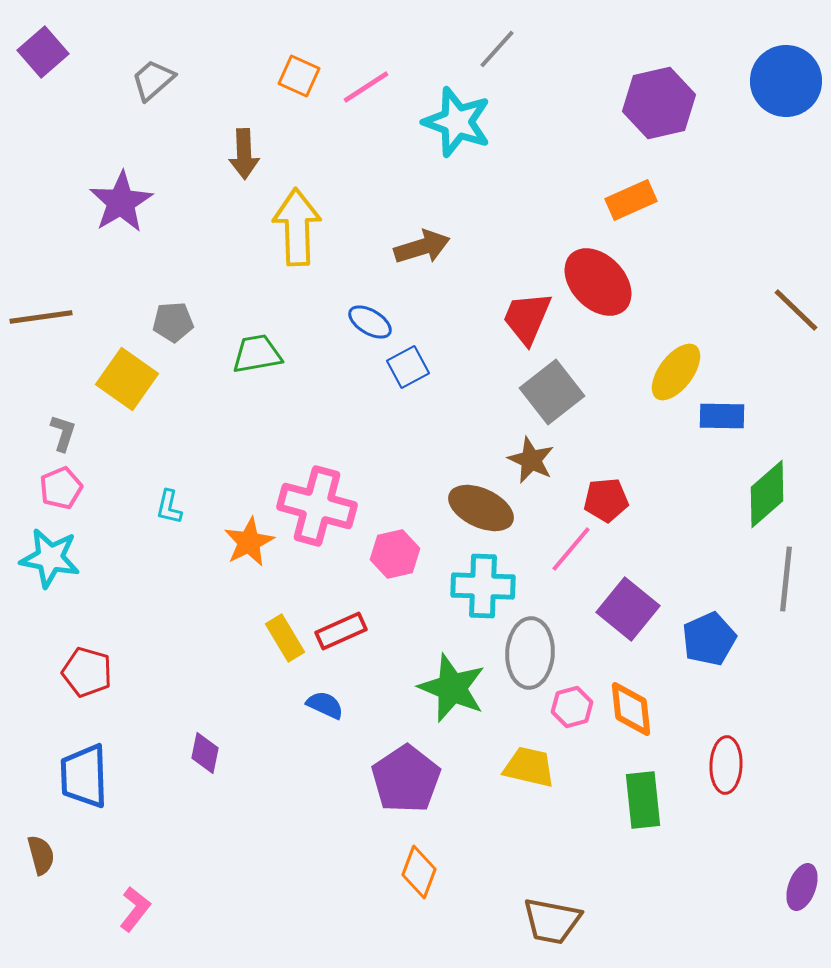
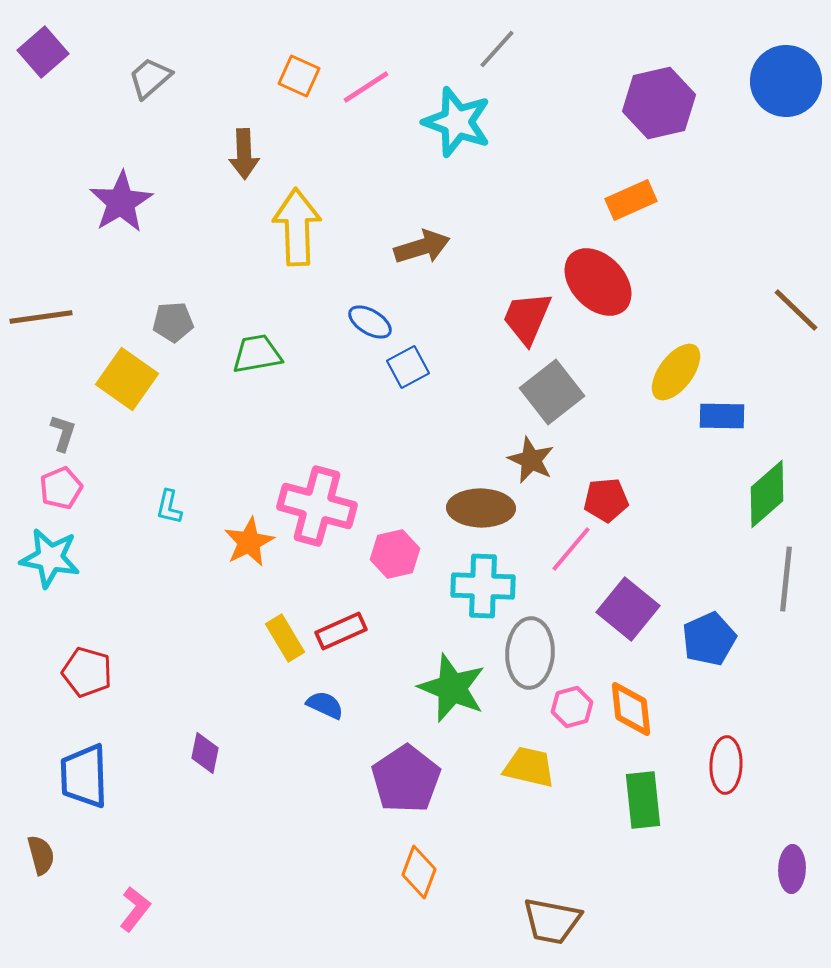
gray trapezoid at (153, 80): moved 3 px left, 2 px up
brown ellipse at (481, 508): rotated 24 degrees counterclockwise
purple ellipse at (802, 887): moved 10 px left, 18 px up; rotated 18 degrees counterclockwise
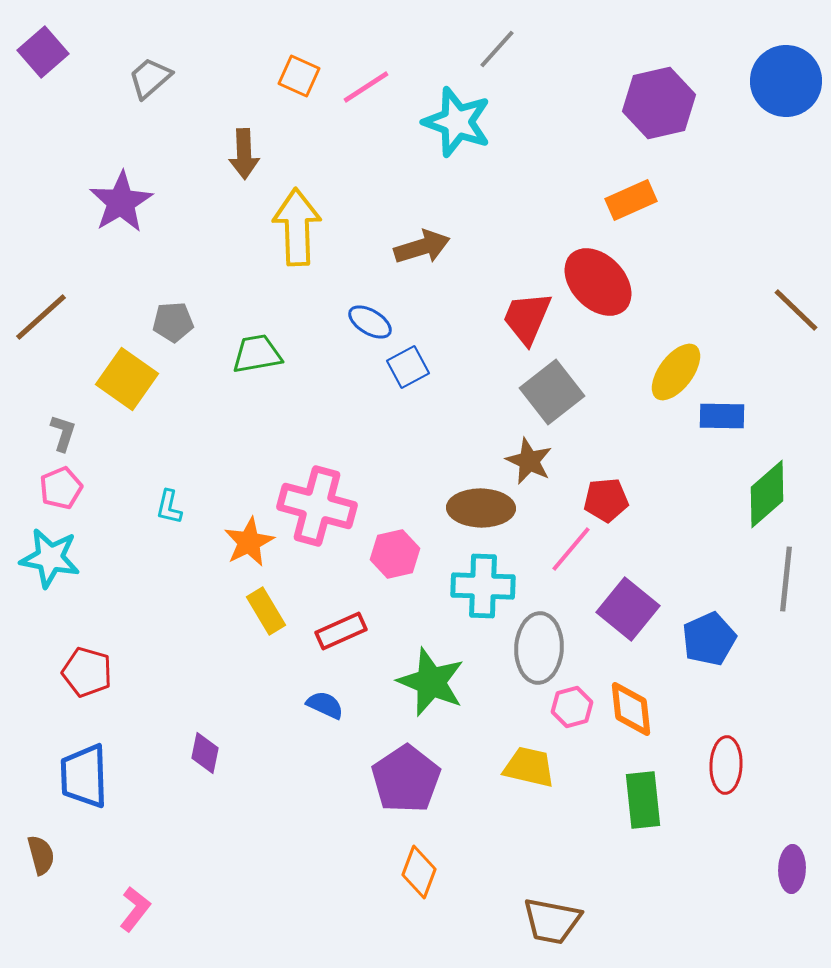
brown line at (41, 317): rotated 34 degrees counterclockwise
brown star at (531, 460): moved 2 px left, 1 px down
yellow rectangle at (285, 638): moved 19 px left, 27 px up
gray ellipse at (530, 653): moved 9 px right, 5 px up
green star at (452, 688): moved 21 px left, 6 px up
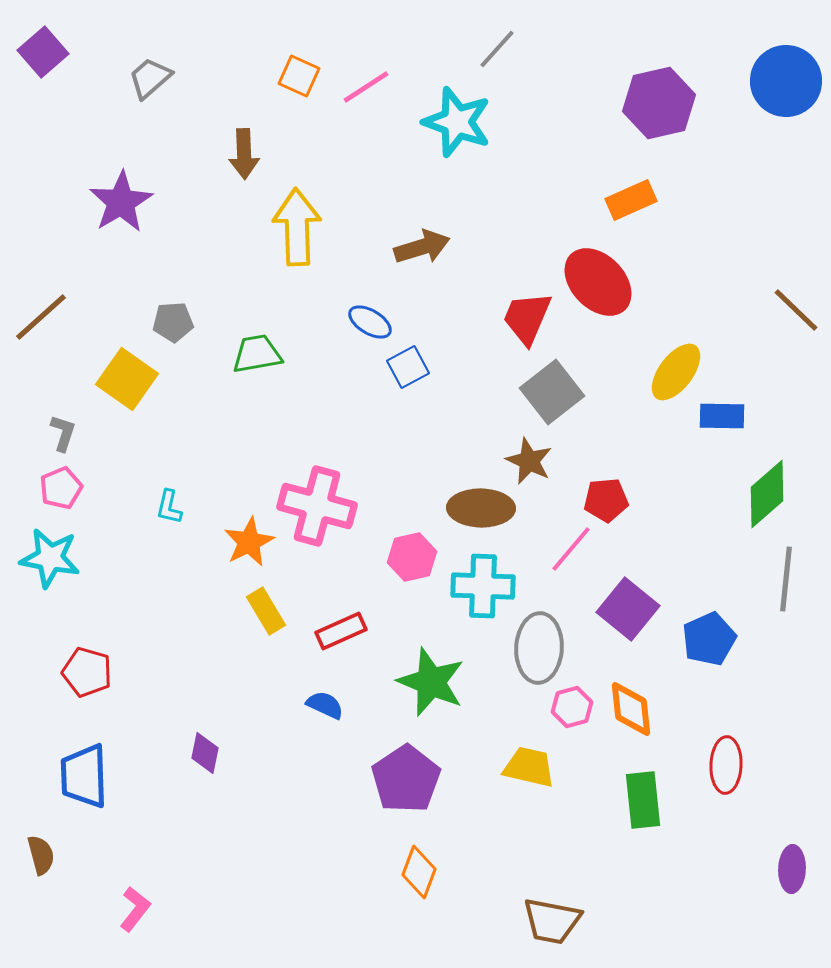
pink hexagon at (395, 554): moved 17 px right, 3 px down
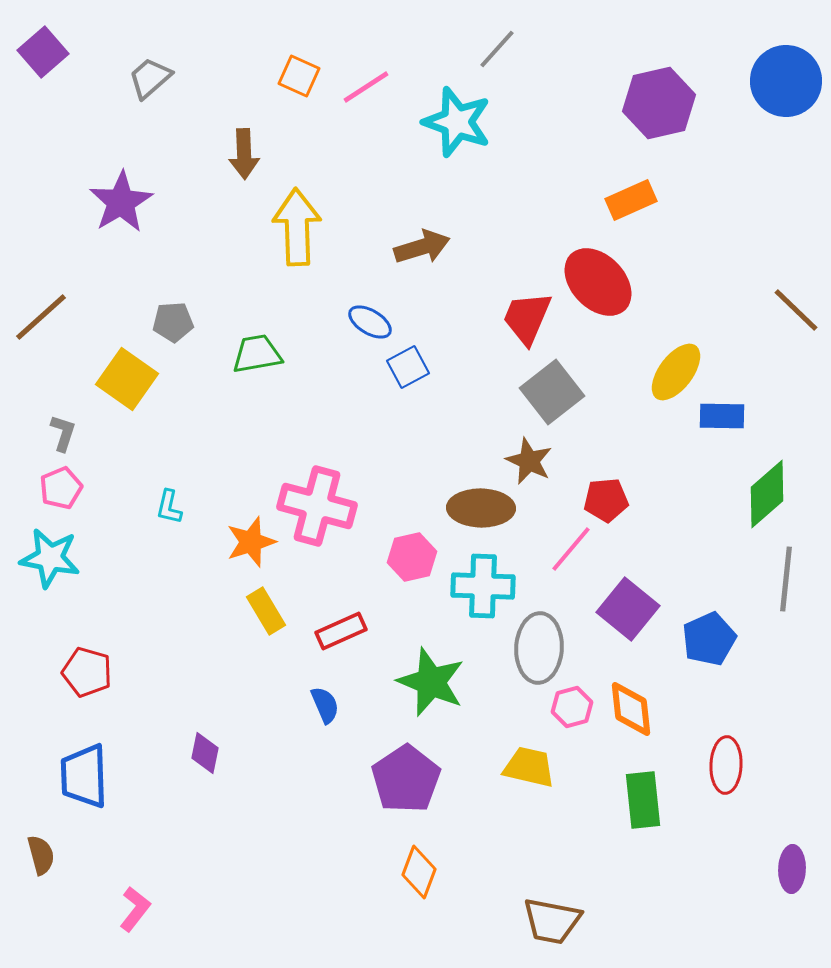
orange star at (249, 542): moved 2 px right; rotated 9 degrees clockwise
blue semicircle at (325, 705): rotated 42 degrees clockwise
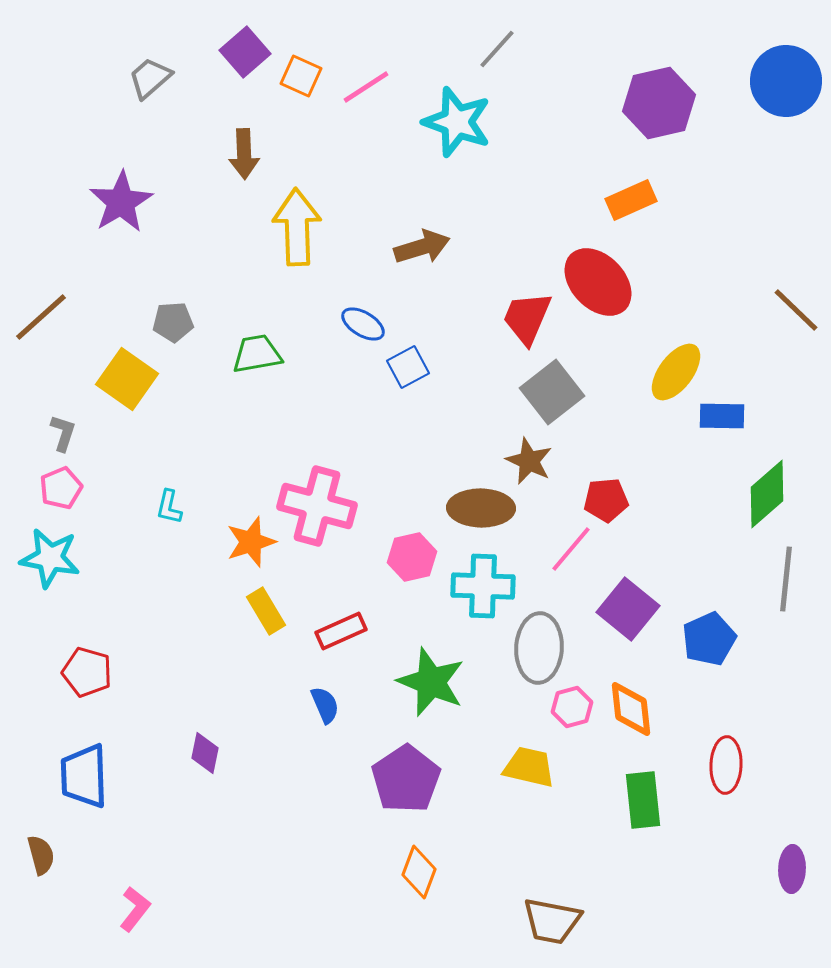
purple square at (43, 52): moved 202 px right
orange square at (299, 76): moved 2 px right
blue ellipse at (370, 322): moved 7 px left, 2 px down
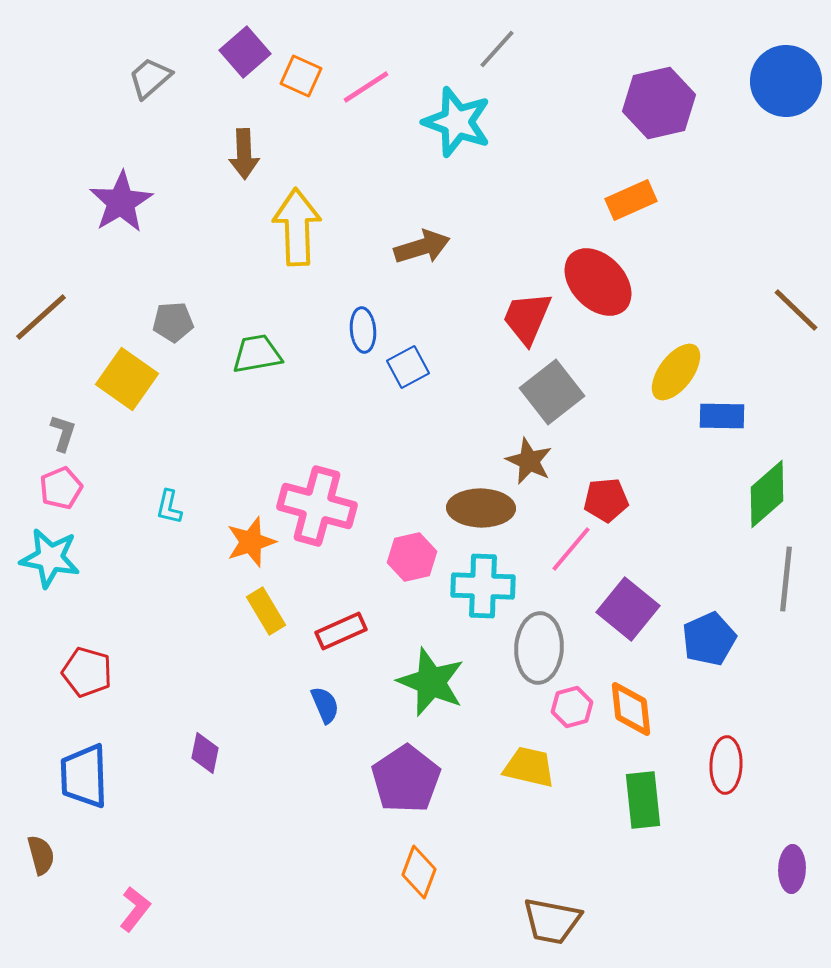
blue ellipse at (363, 324): moved 6 px down; rotated 54 degrees clockwise
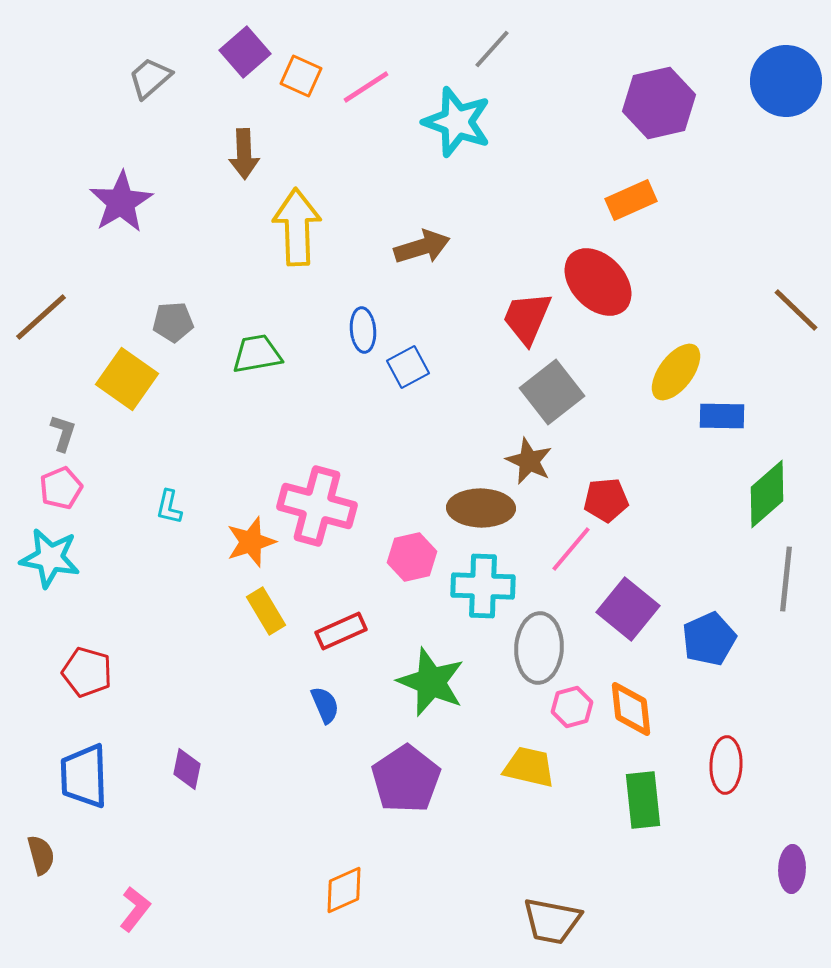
gray line at (497, 49): moved 5 px left
purple diamond at (205, 753): moved 18 px left, 16 px down
orange diamond at (419, 872): moved 75 px left, 18 px down; rotated 45 degrees clockwise
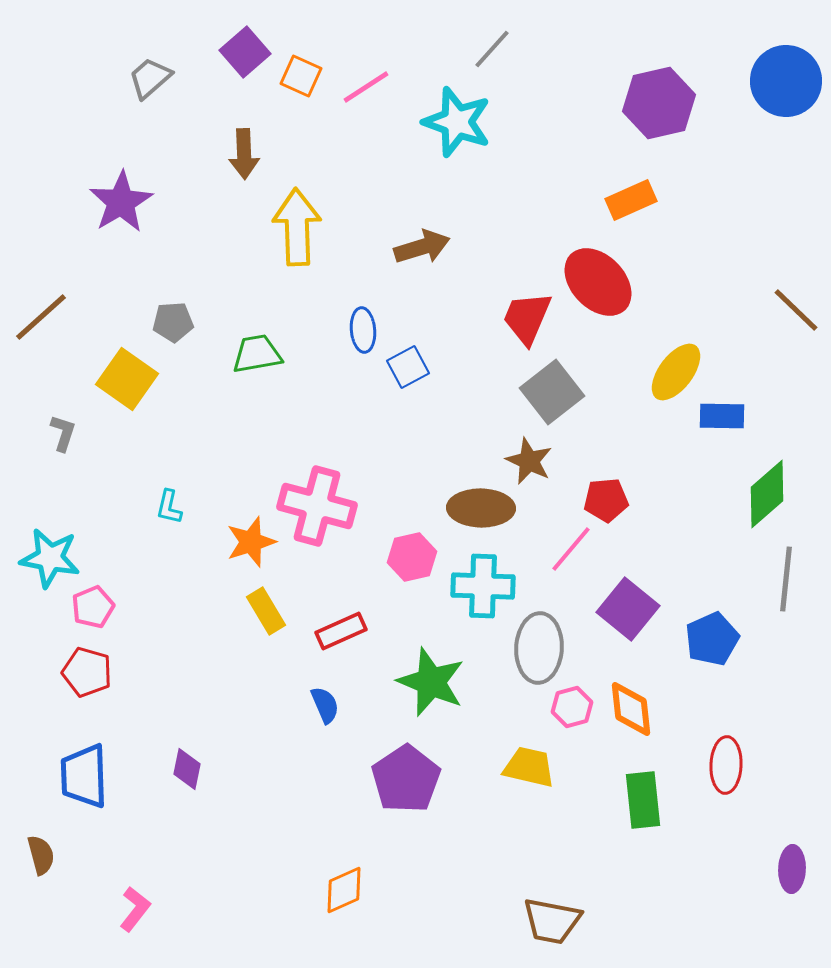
pink pentagon at (61, 488): moved 32 px right, 119 px down
blue pentagon at (709, 639): moved 3 px right
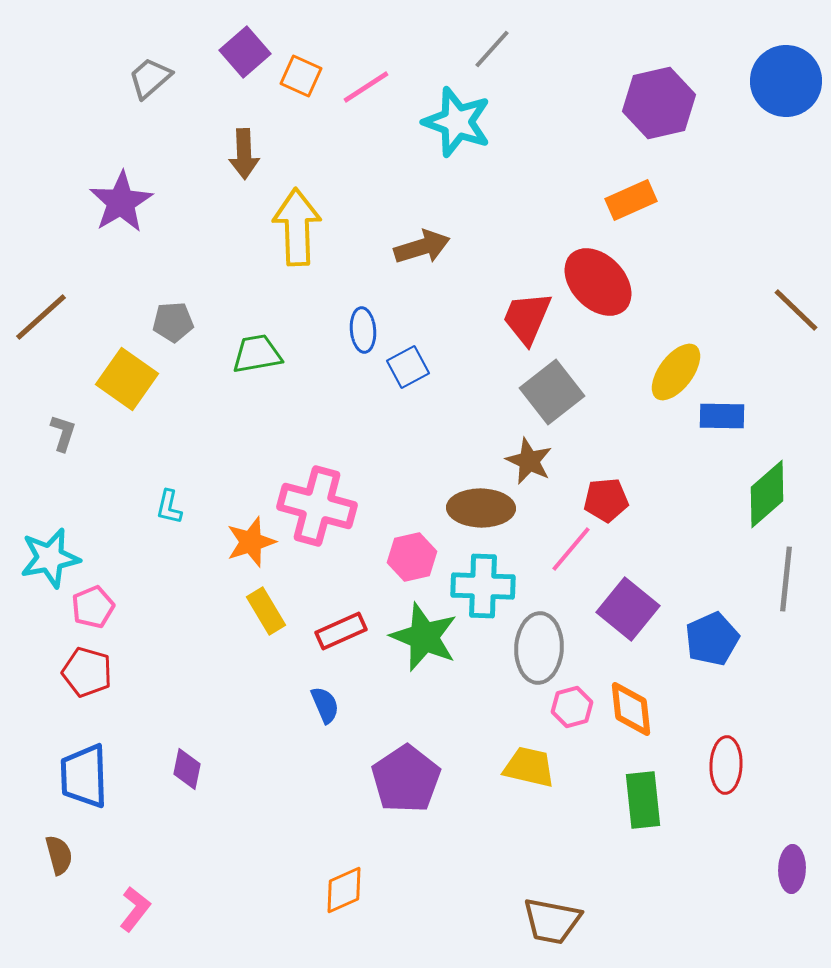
cyan star at (50, 558): rotated 22 degrees counterclockwise
green star at (431, 682): moved 7 px left, 45 px up
brown semicircle at (41, 855): moved 18 px right
